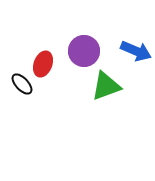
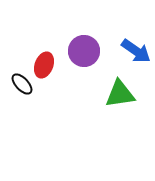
blue arrow: rotated 12 degrees clockwise
red ellipse: moved 1 px right, 1 px down
green triangle: moved 14 px right, 8 px down; rotated 12 degrees clockwise
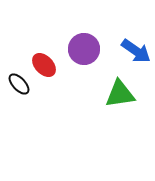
purple circle: moved 2 px up
red ellipse: rotated 65 degrees counterclockwise
black ellipse: moved 3 px left
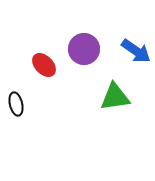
black ellipse: moved 3 px left, 20 px down; rotated 30 degrees clockwise
green triangle: moved 5 px left, 3 px down
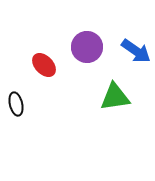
purple circle: moved 3 px right, 2 px up
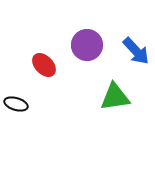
purple circle: moved 2 px up
blue arrow: rotated 12 degrees clockwise
black ellipse: rotated 60 degrees counterclockwise
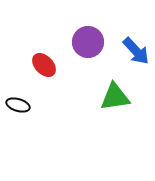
purple circle: moved 1 px right, 3 px up
black ellipse: moved 2 px right, 1 px down
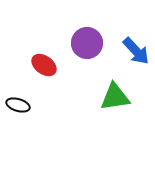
purple circle: moved 1 px left, 1 px down
red ellipse: rotated 10 degrees counterclockwise
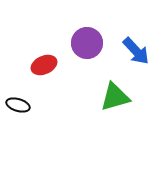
red ellipse: rotated 60 degrees counterclockwise
green triangle: rotated 8 degrees counterclockwise
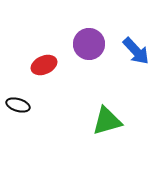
purple circle: moved 2 px right, 1 px down
green triangle: moved 8 px left, 24 px down
